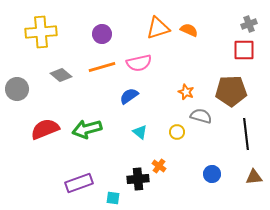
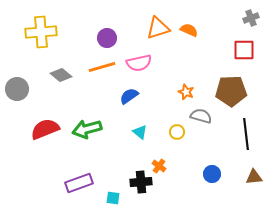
gray cross: moved 2 px right, 6 px up
purple circle: moved 5 px right, 4 px down
black cross: moved 3 px right, 3 px down
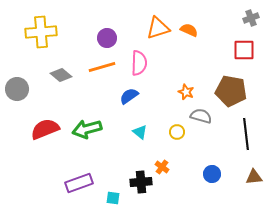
pink semicircle: rotated 75 degrees counterclockwise
brown pentagon: rotated 12 degrees clockwise
orange cross: moved 3 px right, 1 px down
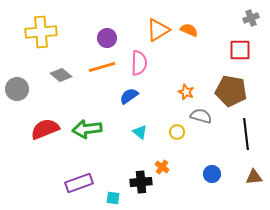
orange triangle: moved 2 px down; rotated 15 degrees counterclockwise
red square: moved 4 px left
green arrow: rotated 8 degrees clockwise
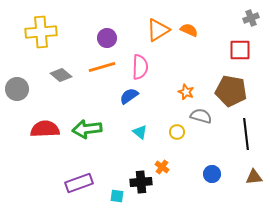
pink semicircle: moved 1 px right, 4 px down
red semicircle: rotated 20 degrees clockwise
cyan square: moved 4 px right, 2 px up
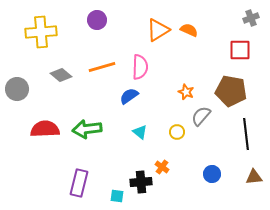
purple circle: moved 10 px left, 18 px up
gray semicircle: rotated 65 degrees counterclockwise
purple rectangle: rotated 56 degrees counterclockwise
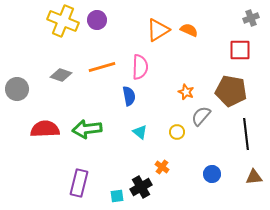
yellow cross: moved 22 px right, 11 px up; rotated 28 degrees clockwise
gray diamond: rotated 20 degrees counterclockwise
blue semicircle: rotated 114 degrees clockwise
black cross: moved 5 px down; rotated 25 degrees counterclockwise
cyan square: rotated 16 degrees counterclockwise
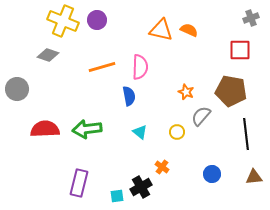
orange triangle: moved 3 px right; rotated 45 degrees clockwise
gray diamond: moved 13 px left, 20 px up
